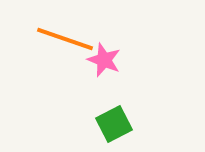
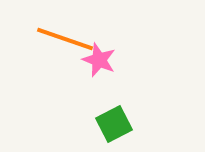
pink star: moved 5 px left
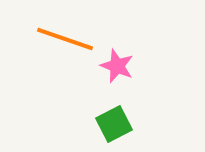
pink star: moved 18 px right, 6 px down
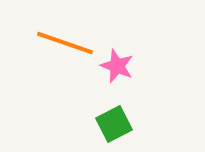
orange line: moved 4 px down
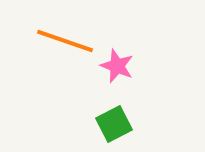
orange line: moved 2 px up
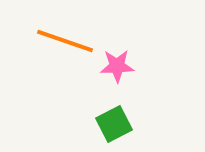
pink star: rotated 24 degrees counterclockwise
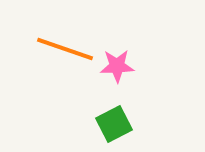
orange line: moved 8 px down
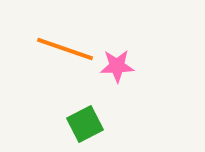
green square: moved 29 px left
